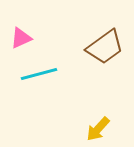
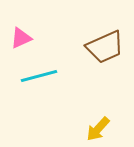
brown trapezoid: rotated 12 degrees clockwise
cyan line: moved 2 px down
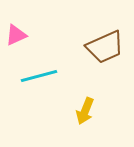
pink triangle: moved 5 px left, 3 px up
yellow arrow: moved 13 px left, 18 px up; rotated 20 degrees counterclockwise
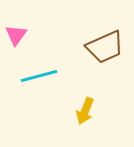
pink triangle: rotated 30 degrees counterclockwise
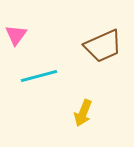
brown trapezoid: moved 2 px left, 1 px up
yellow arrow: moved 2 px left, 2 px down
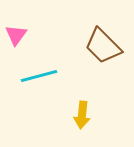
brown trapezoid: rotated 69 degrees clockwise
yellow arrow: moved 1 px left, 2 px down; rotated 16 degrees counterclockwise
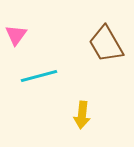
brown trapezoid: moved 3 px right, 2 px up; rotated 15 degrees clockwise
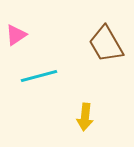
pink triangle: rotated 20 degrees clockwise
yellow arrow: moved 3 px right, 2 px down
